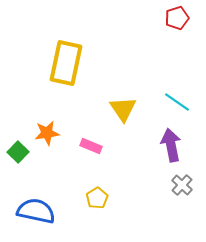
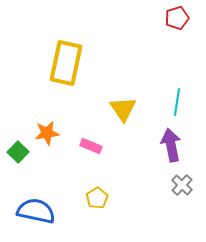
cyan line: rotated 64 degrees clockwise
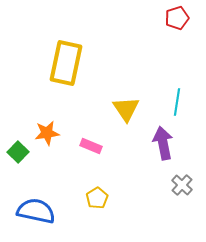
yellow triangle: moved 3 px right
purple arrow: moved 8 px left, 2 px up
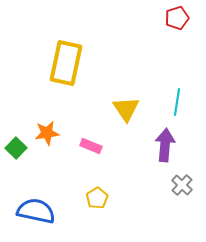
purple arrow: moved 2 px right, 2 px down; rotated 16 degrees clockwise
green square: moved 2 px left, 4 px up
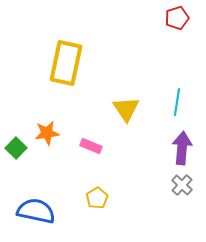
purple arrow: moved 17 px right, 3 px down
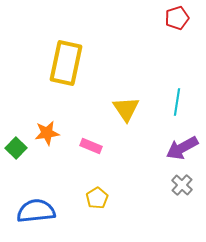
purple arrow: rotated 124 degrees counterclockwise
blue semicircle: rotated 18 degrees counterclockwise
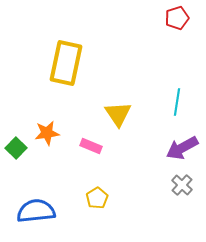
yellow triangle: moved 8 px left, 5 px down
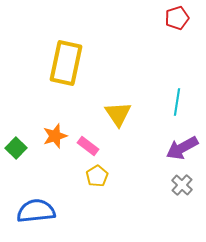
orange star: moved 8 px right, 3 px down; rotated 10 degrees counterclockwise
pink rectangle: moved 3 px left; rotated 15 degrees clockwise
yellow pentagon: moved 22 px up
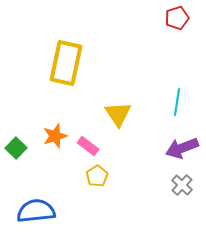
purple arrow: rotated 8 degrees clockwise
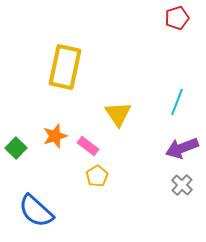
yellow rectangle: moved 1 px left, 4 px down
cyan line: rotated 12 degrees clockwise
blue semicircle: rotated 132 degrees counterclockwise
